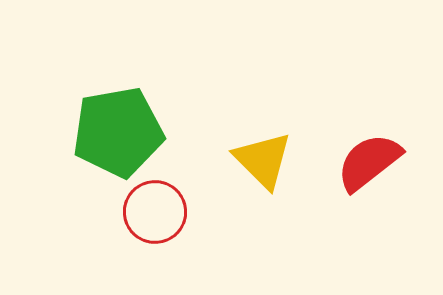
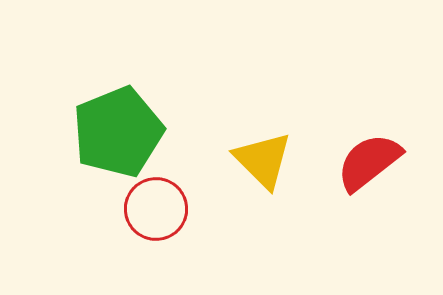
green pentagon: rotated 12 degrees counterclockwise
red circle: moved 1 px right, 3 px up
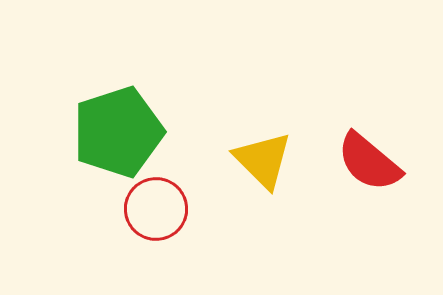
green pentagon: rotated 4 degrees clockwise
red semicircle: rotated 102 degrees counterclockwise
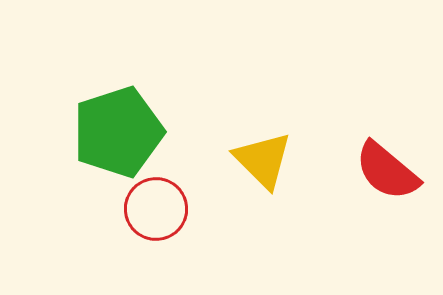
red semicircle: moved 18 px right, 9 px down
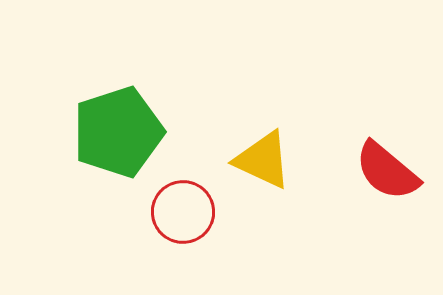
yellow triangle: rotated 20 degrees counterclockwise
red circle: moved 27 px right, 3 px down
